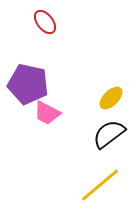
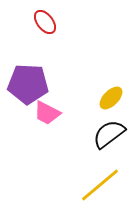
purple pentagon: rotated 9 degrees counterclockwise
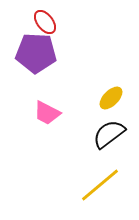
purple pentagon: moved 8 px right, 31 px up
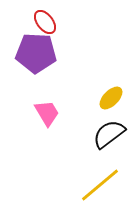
pink trapezoid: rotated 148 degrees counterclockwise
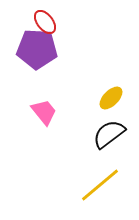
purple pentagon: moved 1 px right, 4 px up
pink trapezoid: moved 3 px left, 1 px up; rotated 8 degrees counterclockwise
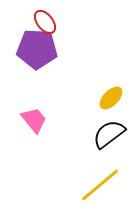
pink trapezoid: moved 10 px left, 8 px down
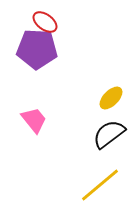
red ellipse: rotated 15 degrees counterclockwise
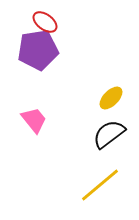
purple pentagon: moved 1 px right, 1 px down; rotated 12 degrees counterclockwise
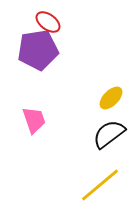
red ellipse: moved 3 px right
pink trapezoid: rotated 20 degrees clockwise
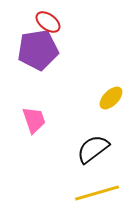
black semicircle: moved 16 px left, 15 px down
yellow line: moved 3 px left, 8 px down; rotated 24 degrees clockwise
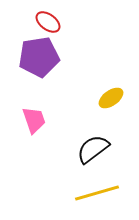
purple pentagon: moved 1 px right, 7 px down
yellow ellipse: rotated 10 degrees clockwise
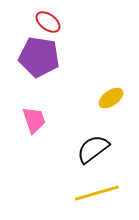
purple pentagon: rotated 18 degrees clockwise
